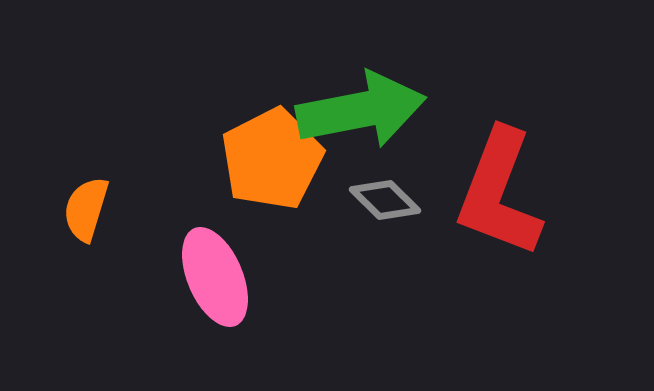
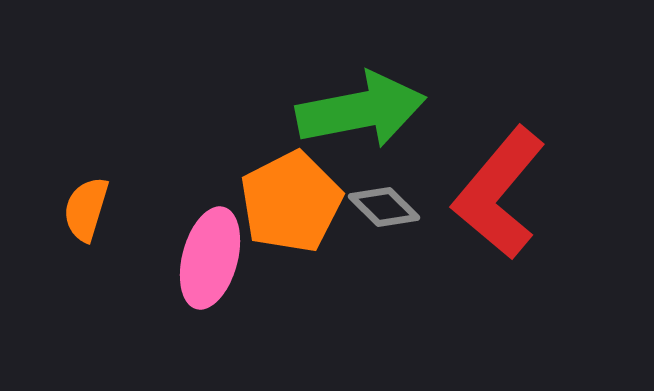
orange pentagon: moved 19 px right, 43 px down
red L-shape: rotated 19 degrees clockwise
gray diamond: moved 1 px left, 7 px down
pink ellipse: moved 5 px left, 19 px up; rotated 38 degrees clockwise
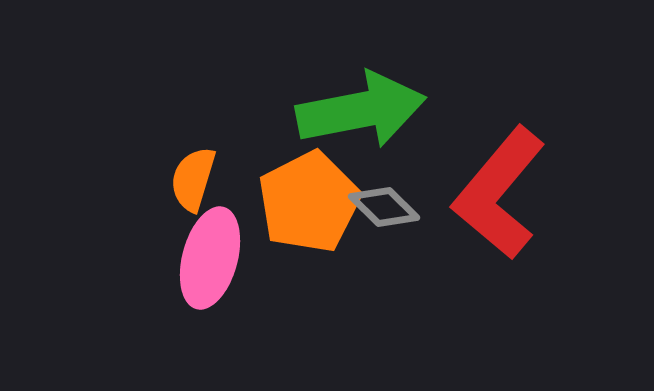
orange pentagon: moved 18 px right
orange semicircle: moved 107 px right, 30 px up
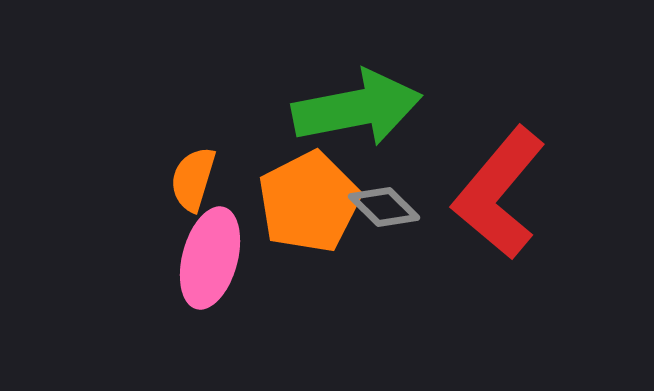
green arrow: moved 4 px left, 2 px up
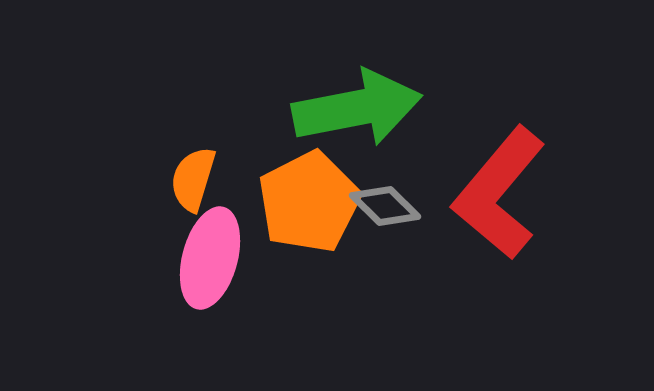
gray diamond: moved 1 px right, 1 px up
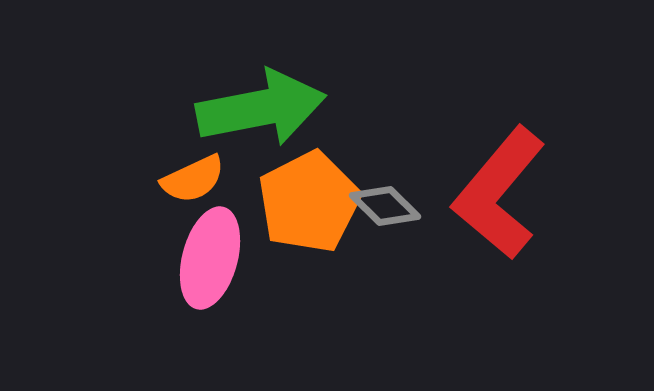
green arrow: moved 96 px left
orange semicircle: rotated 132 degrees counterclockwise
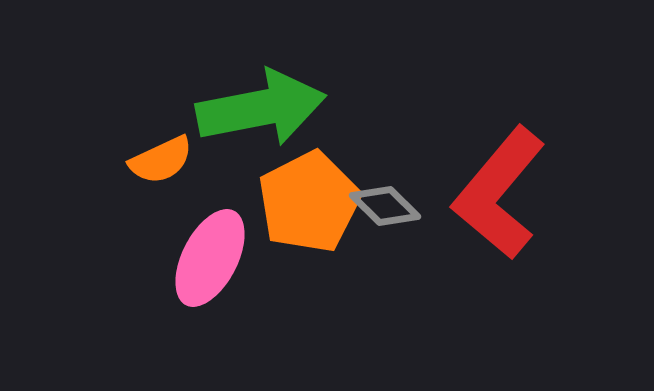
orange semicircle: moved 32 px left, 19 px up
pink ellipse: rotated 12 degrees clockwise
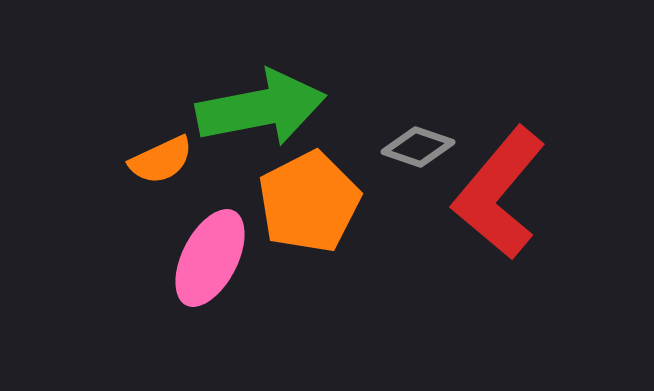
gray diamond: moved 33 px right, 59 px up; rotated 26 degrees counterclockwise
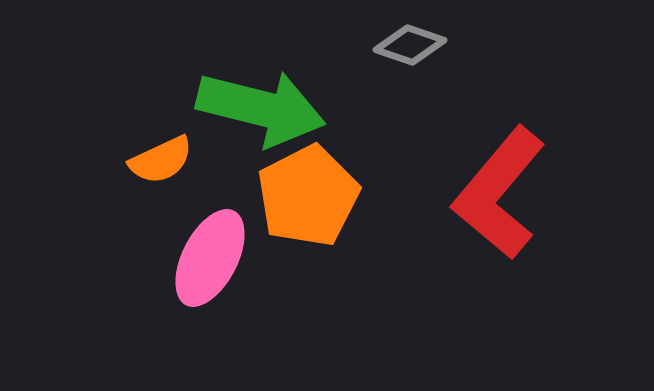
green arrow: rotated 25 degrees clockwise
gray diamond: moved 8 px left, 102 px up
orange pentagon: moved 1 px left, 6 px up
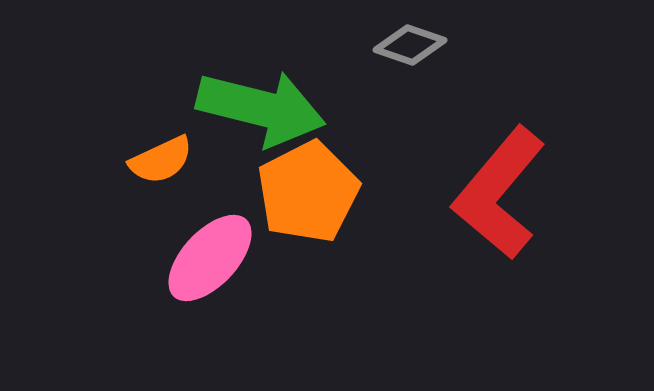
orange pentagon: moved 4 px up
pink ellipse: rotated 16 degrees clockwise
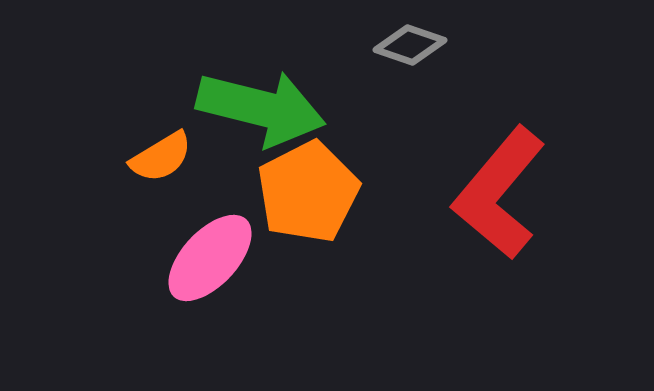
orange semicircle: moved 3 px up; rotated 6 degrees counterclockwise
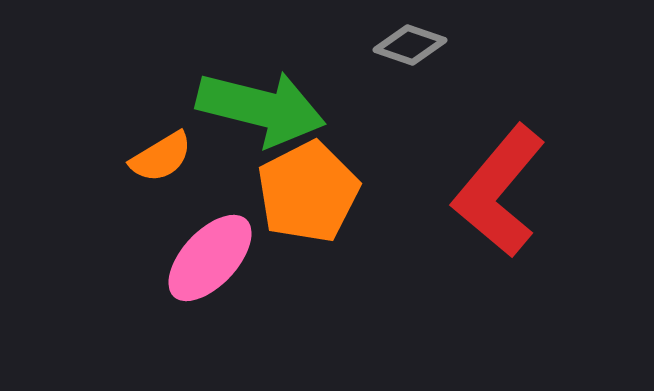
red L-shape: moved 2 px up
